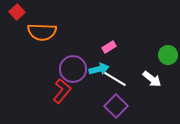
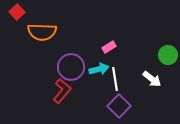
purple circle: moved 2 px left, 2 px up
white line: rotated 50 degrees clockwise
purple square: moved 3 px right
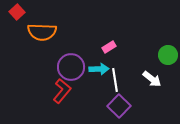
cyan arrow: rotated 12 degrees clockwise
white line: moved 1 px down
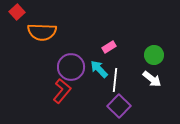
green circle: moved 14 px left
cyan arrow: rotated 132 degrees counterclockwise
white line: rotated 15 degrees clockwise
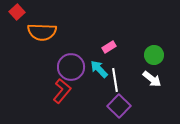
white line: rotated 15 degrees counterclockwise
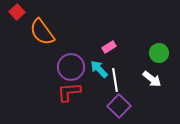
orange semicircle: rotated 52 degrees clockwise
green circle: moved 5 px right, 2 px up
red L-shape: moved 7 px right, 1 px down; rotated 135 degrees counterclockwise
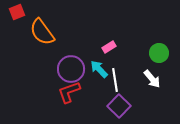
red square: rotated 21 degrees clockwise
purple circle: moved 2 px down
white arrow: rotated 12 degrees clockwise
red L-shape: rotated 15 degrees counterclockwise
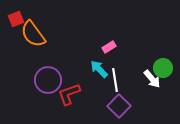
red square: moved 1 px left, 7 px down
orange semicircle: moved 9 px left, 2 px down
green circle: moved 4 px right, 15 px down
purple circle: moved 23 px left, 11 px down
red L-shape: moved 2 px down
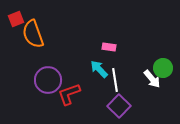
orange semicircle: rotated 16 degrees clockwise
pink rectangle: rotated 40 degrees clockwise
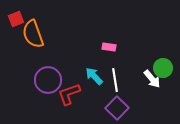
cyan arrow: moved 5 px left, 7 px down
purple square: moved 2 px left, 2 px down
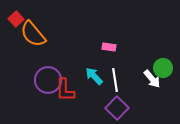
red square: rotated 21 degrees counterclockwise
orange semicircle: rotated 20 degrees counterclockwise
red L-shape: moved 4 px left, 4 px up; rotated 70 degrees counterclockwise
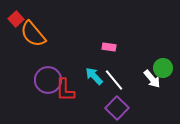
white line: moved 1 px left; rotated 30 degrees counterclockwise
